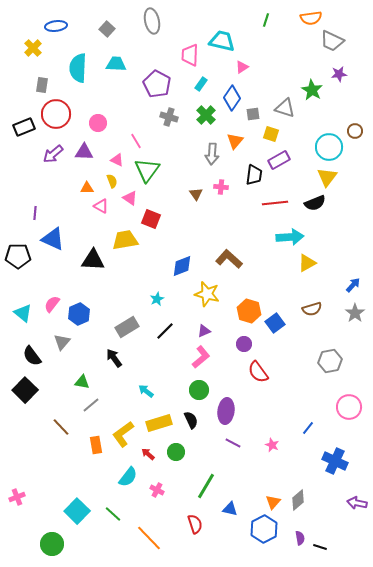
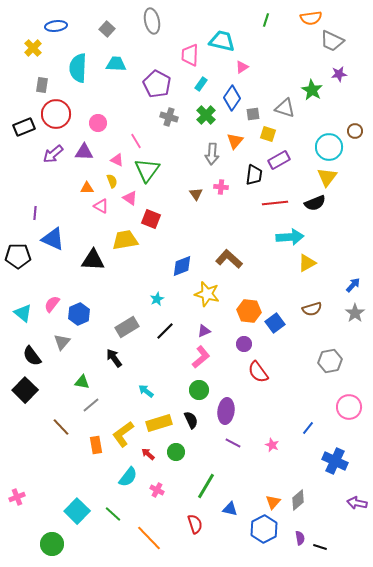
yellow square at (271, 134): moved 3 px left
orange hexagon at (249, 311): rotated 10 degrees counterclockwise
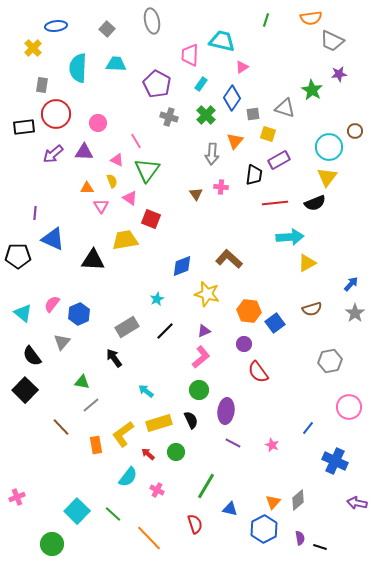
black rectangle at (24, 127): rotated 15 degrees clockwise
pink triangle at (101, 206): rotated 28 degrees clockwise
blue arrow at (353, 285): moved 2 px left, 1 px up
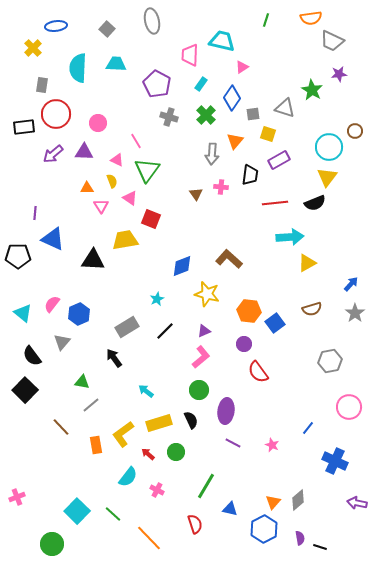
black trapezoid at (254, 175): moved 4 px left
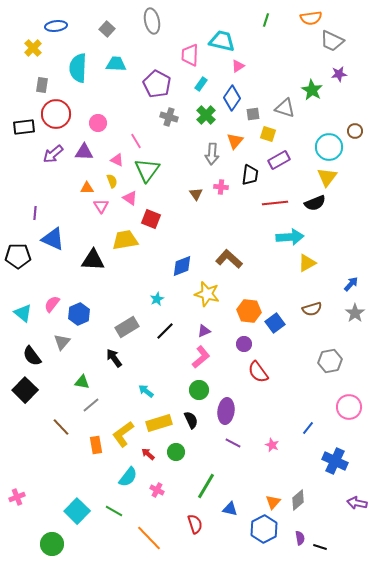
pink triangle at (242, 67): moved 4 px left, 1 px up
green line at (113, 514): moved 1 px right, 3 px up; rotated 12 degrees counterclockwise
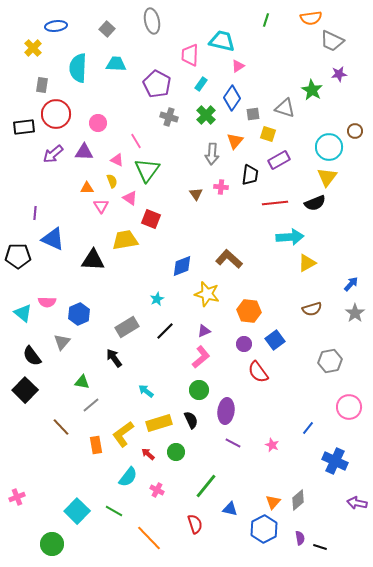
pink semicircle at (52, 304): moved 5 px left, 2 px up; rotated 126 degrees counterclockwise
blue square at (275, 323): moved 17 px down
green line at (206, 486): rotated 8 degrees clockwise
